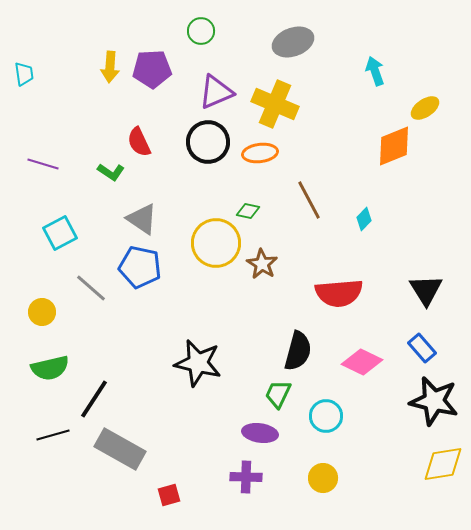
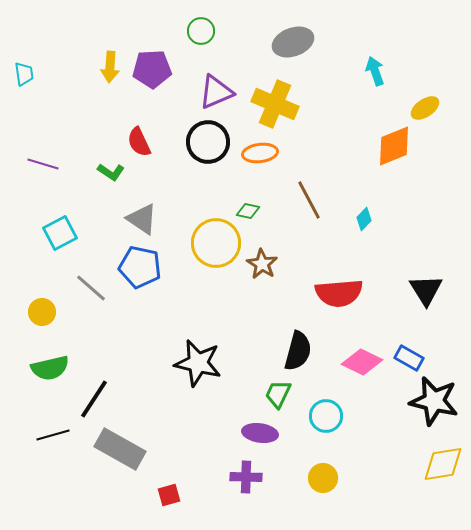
blue rectangle at (422, 348): moved 13 px left, 10 px down; rotated 20 degrees counterclockwise
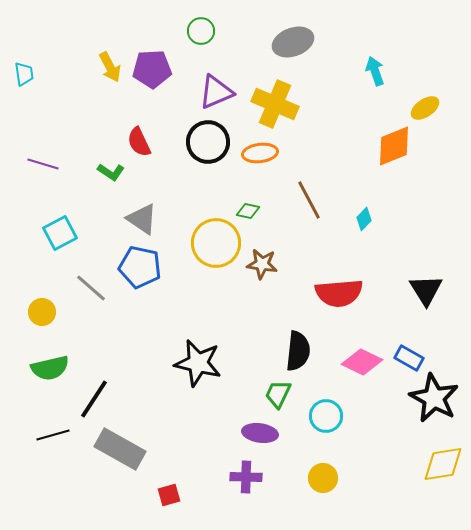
yellow arrow at (110, 67): rotated 32 degrees counterclockwise
brown star at (262, 264): rotated 24 degrees counterclockwise
black semicircle at (298, 351): rotated 9 degrees counterclockwise
black star at (434, 401): moved 3 px up; rotated 15 degrees clockwise
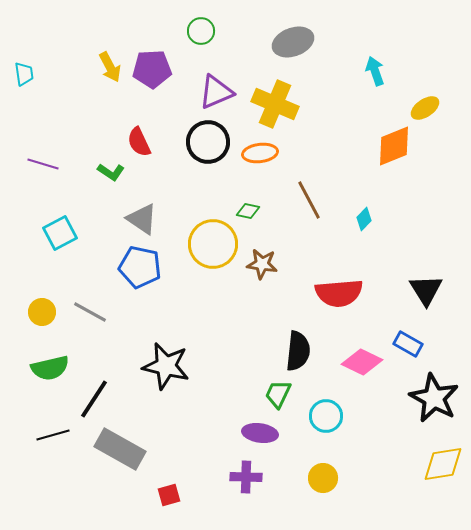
yellow circle at (216, 243): moved 3 px left, 1 px down
gray line at (91, 288): moved 1 px left, 24 px down; rotated 12 degrees counterclockwise
blue rectangle at (409, 358): moved 1 px left, 14 px up
black star at (198, 363): moved 32 px left, 3 px down
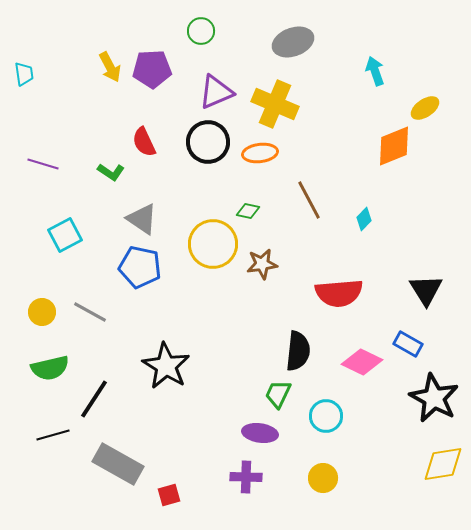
red semicircle at (139, 142): moved 5 px right
cyan square at (60, 233): moved 5 px right, 2 px down
brown star at (262, 264): rotated 16 degrees counterclockwise
black star at (166, 366): rotated 18 degrees clockwise
gray rectangle at (120, 449): moved 2 px left, 15 px down
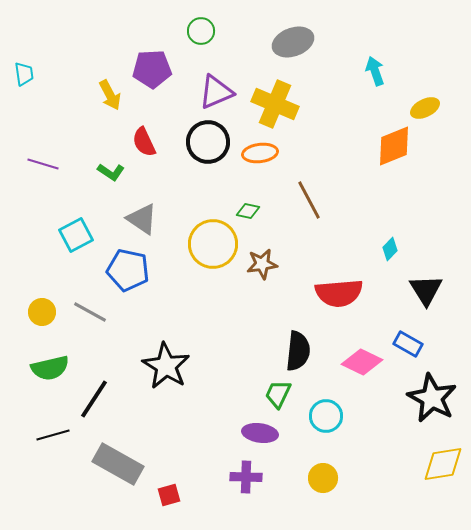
yellow arrow at (110, 67): moved 28 px down
yellow ellipse at (425, 108): rotated 8 degrees clockwise
cyan diamond at (364, 219): moved 26 px right, 30 px down
cyan square at (65, 235): moved 11 px right
blue pentagon at (140, 267): moved 12 px left, 3 px down
black star at (434, 398): moved 2 px left
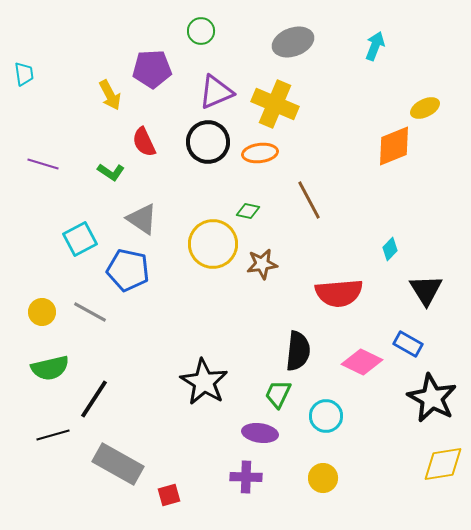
cyan arrow at (375, 71): moved 25 px up; rotated 40 degrees clockwise
cyan square at (76, 235): moved 4 px right, 4 px down
black star at (166, 366): moved 38 px right, 16 px down
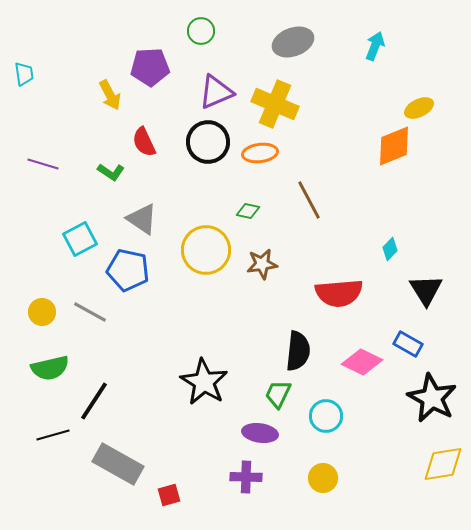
purple pentagon at (152, 69): moved 2 px left, 2 px up
yellow ellipse at (425, 108): moved 6 px left
yellow circle at (213, 244): moved 7 px left, 6 px down
black line at (94, 399): moved 2 px down
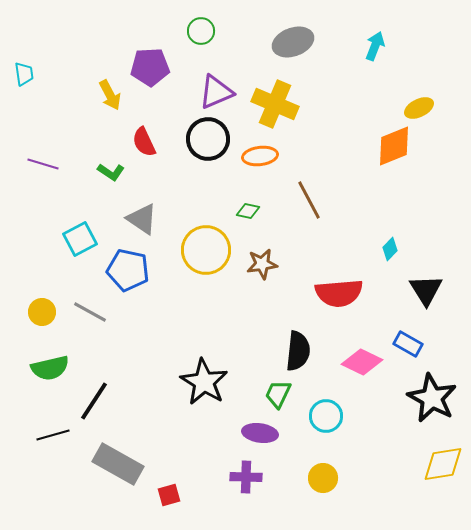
black circle at (208, 142): moved 3 px up
orange ellipse at (260, 153): moved 3 px down
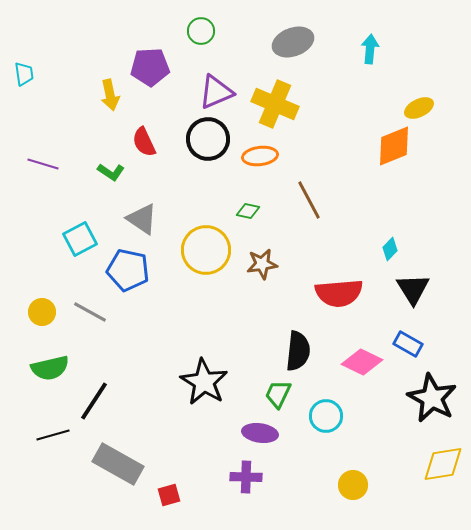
cyan arrow at (375, 46): moved 5 px left, 3 px down; rotated 16 degrees counterclockwise
yellow arrow at (110, 95): rotated 16 degrees clockwise
black triangle at (426, 290): moved 13 px left, 1 px up
yellow circle at (323, 478): moved 30 px right, 7 px down
